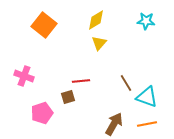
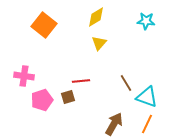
yellow diamond: moved 3 px up
pink cross: rotated 12 degrees counterclockwise
pink pentagon: moved 13 px up
orange line: rotated 54 degrees counterclockwise
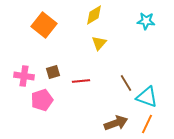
yellow diamond: moved 2 px left, 2 px up
brown square: moved 15 px left, 25 px up
brown arrow: moved 2 px right, 1 px up; rotated 40 degrees clockwise
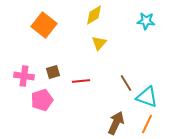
brown arrow: rotated 45 degrees counterclockwise
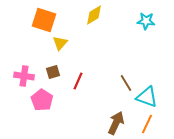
orange square: moved 5 px up; rotated 20 degrees counterclockwise
yellow triangle: moved 39 px left
red line: moved 3 px left; rotated 60 degrees counterclockwise
pink pentagon: rotated 20 degrees counterclockwise
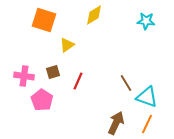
yellow triangle: moved 7 px right, 2 px down; rotated 14 degrees clockwise
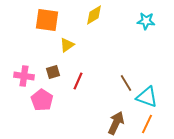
orange square: moved 3 px right; rotated 10 degrees counterclockwise
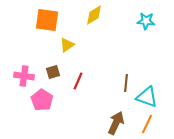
brown line: rotated 36 degrees clockwise
